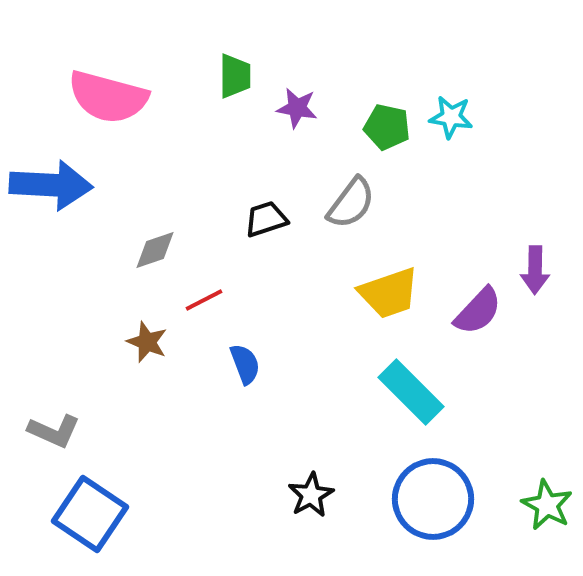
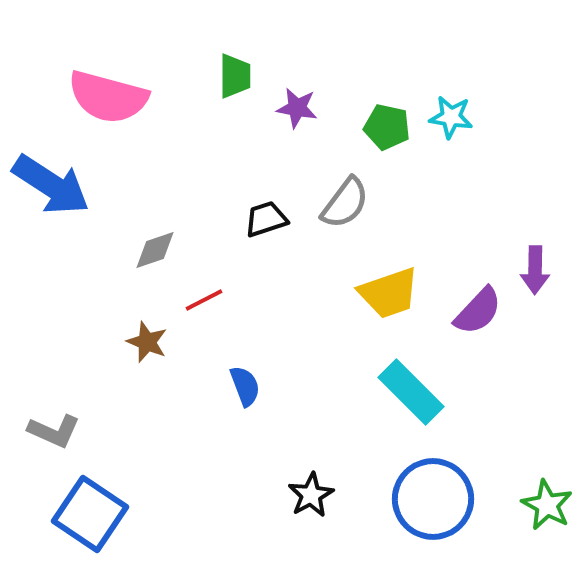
blue arrow: rotated 30 degrees clockwise
gray semicircle: moved 6 px left
blue semicircle: moved 22 px down
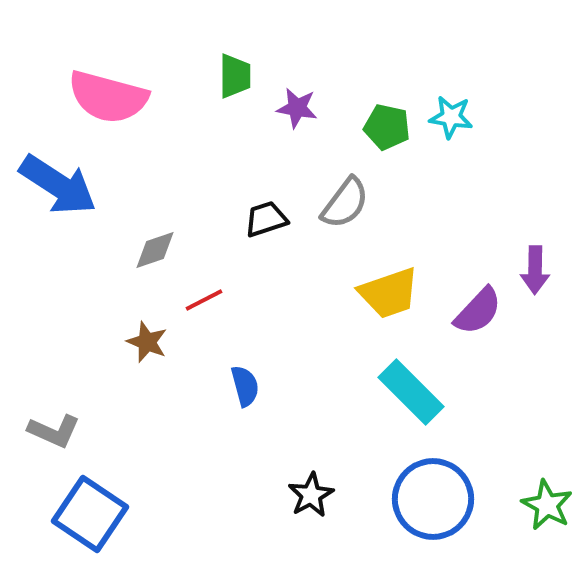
blue arrow: moved 7 px right
blue semicircle: rotated 6 degrees clockwise
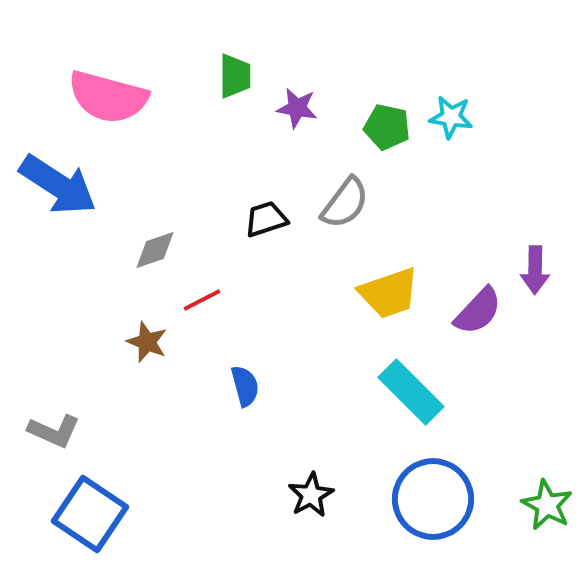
red line: moved 2 px left
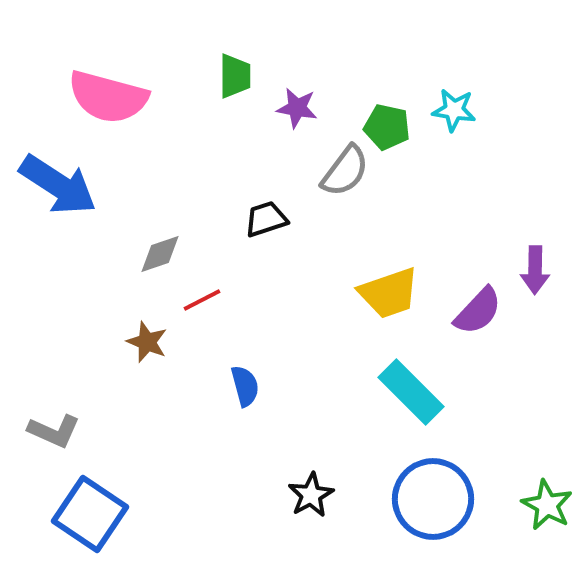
cyan star: moved 3 px right, 7 px up
gray semicircle: moved 32 px up
gray diamond: moved 5 px right, 4 px down
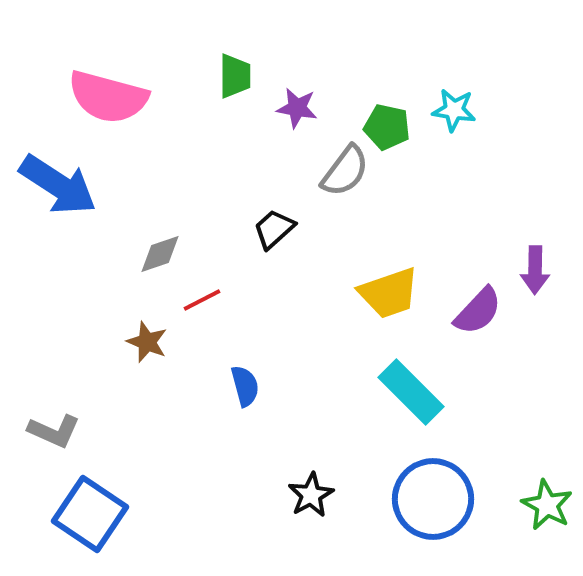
black trapezoid: moved 8 px right, 10 px down; rotated 24 degrees counterclockwise
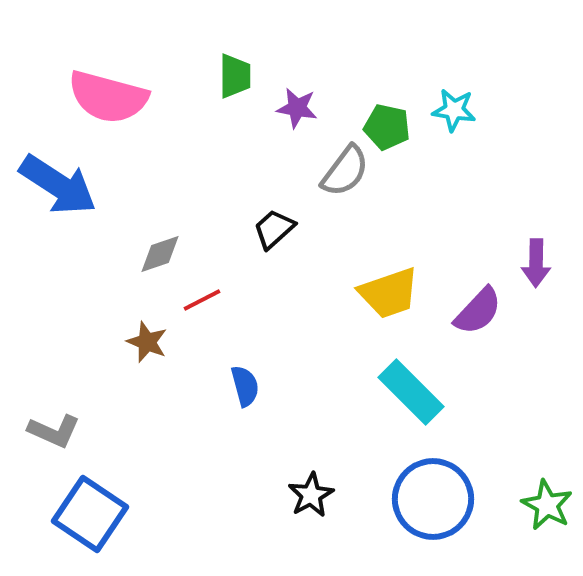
purple arrow: moved 1 px right, 7 px up
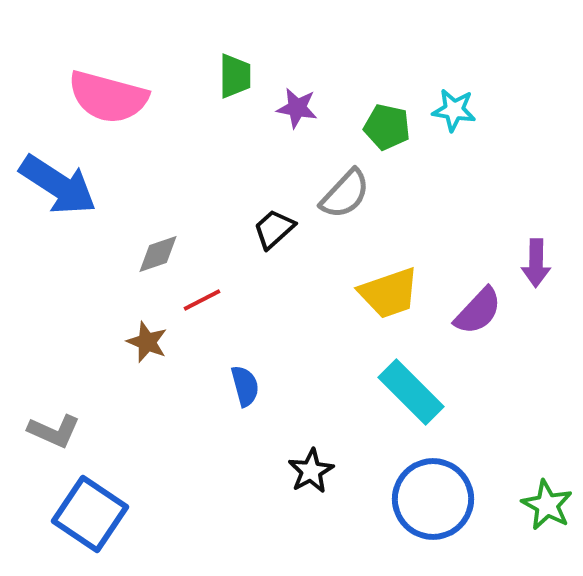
gray semicircle: moved 23 px down; rotated 6 degrees clockwise
gray diamond: moved 2 px left
black star: moved 24 px up
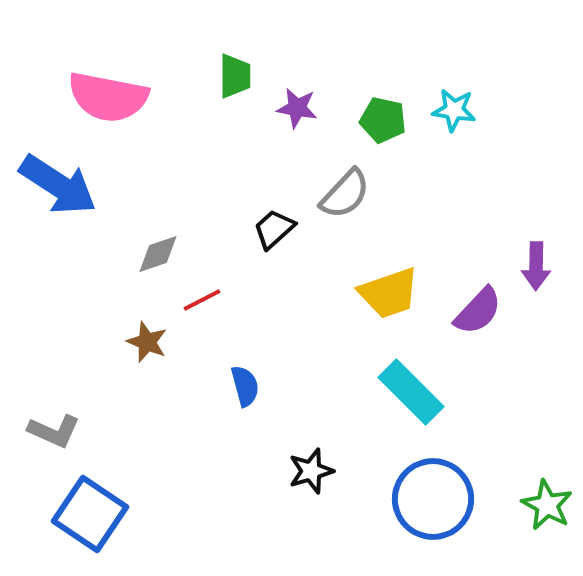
pink semicircle: rotated 4 degrees counterclockwise
green pentagon: moved 4 px left, 7 px up
purple arrow: moved 3 px down
black star: rotated 12 degrees clockwise
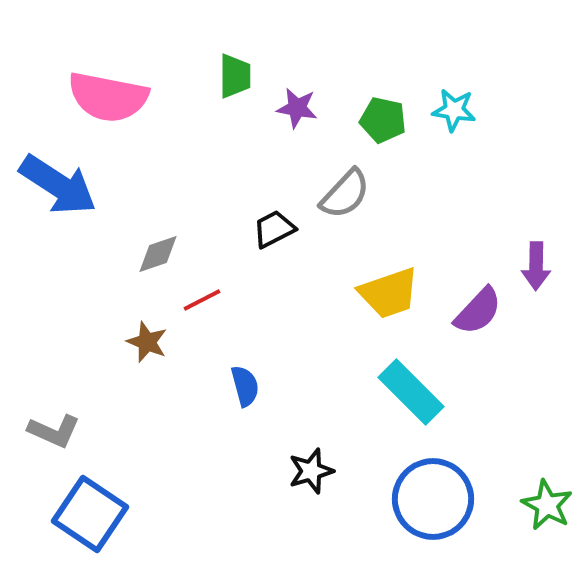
black trapezoid: rotated 15 degrees clockwise
